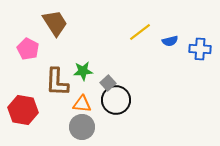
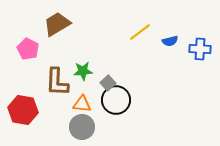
brown trapezoid: moved 2 px right, 1 px down; rotated 88 degrees counterclockwise
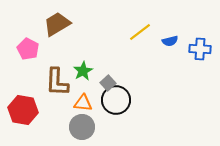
green star: rotated 24 degrees counterclockwise
orange triangle: moved 1 px right, 1 px up
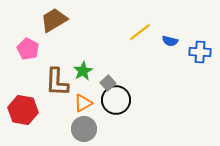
brown trapezoid: moved 3 px left, 4 px up
blue semicircle: rotated 28 degrees clockwise
blue cross: moved 3 px down
orange triangle: rotated 36 degrees counterclockwise
gray circle: moved 2 px right, 2 px down
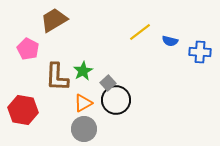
brown L-shape: moved 5 px up
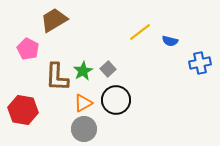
blue cross: moved 11 px down; rotated 15 degrees counterclockwise
gray square: moved 14 px up
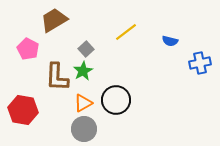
yellow line: moved 14 px left
gray square: moved 22 px left, 20 px up
